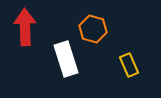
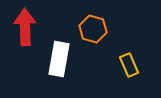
white rectangle: moved 7 px left; rotated 28 degrees clockwise
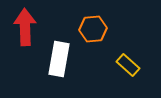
orange hexagon: rotated 20 degrees counterclockwise
yellow rectangle: moved 1 px left; rotated 25 degrees counterclockwise
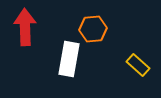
white rectangle: moved 10 px right
yellow rectangle: moved 10 px right
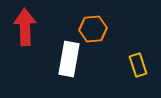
yellow rectangle: rotated 30 degrees clockwise
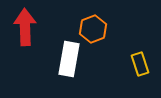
orange hexagon: rotated 16 degrees counterclockwise
yellow rectangle: moved 2 px right, 1 px up
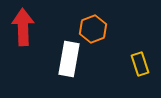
red arrow: moved 2 px left
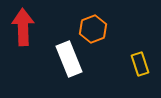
white rectangle: rotated 32 degrees counterclockwise
